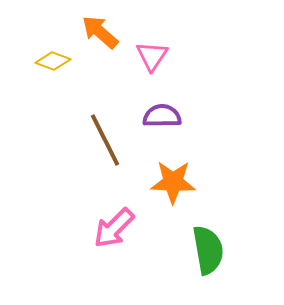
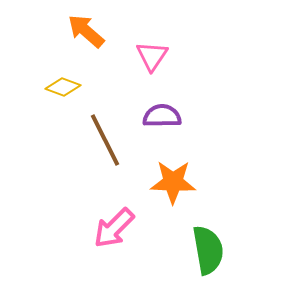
orange arrow: moved 14 px left, 1 px up
yellow diamond: moved 10 px right, 26 px down
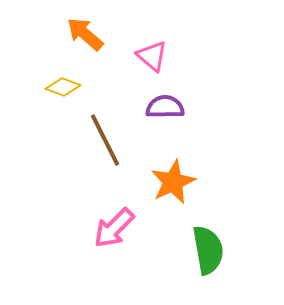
orange arrow: moved 1 px left, 3 px down
pink triangle: rotated 24 degrees counterclockwise
purple semicircle: moved 3 px right, 9 px up
orange star: rotated 27 degrees counterclockwise
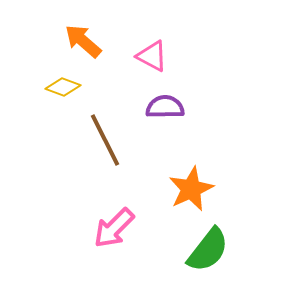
orange arrow: moved 2 px left, 7 px down
pink triangle: rotated 12 degrees counterclockwise
orange star: moved 18 px right, 7 px down
green semicircle: rotated 48 degrees clockwise
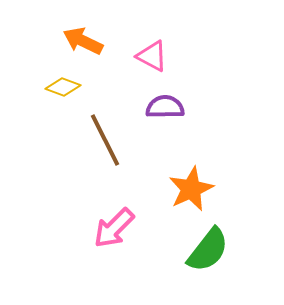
orange arrow: rotated 15 degrees counterclockwise
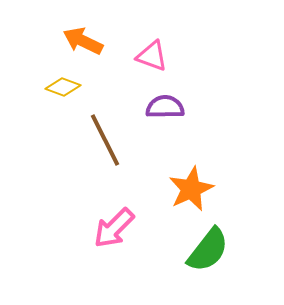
pink triangle: rotated 8 degrees counterclockwise
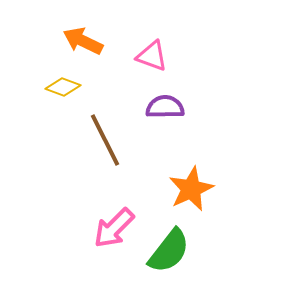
green semicircle: moved 39 px left, 1 px down
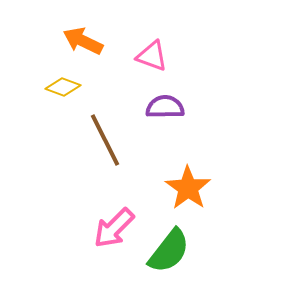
orange star: moved 3 px left, 1 px up; rotated 12 degrees counterclockwise
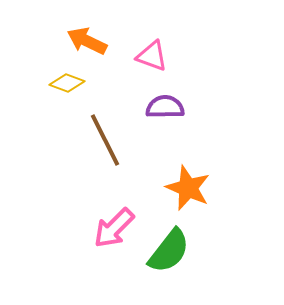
orange arrow: moved 4 px right
yellow diamond: moved 4 px right, 4 px up
orange star: rotated 12 degrees counterclockwise
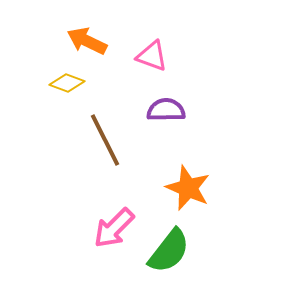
purple semicircle: moved 1 px right, 3 px down
